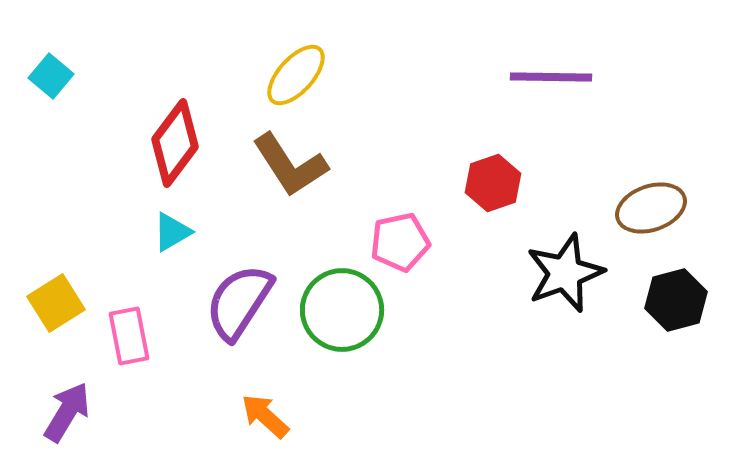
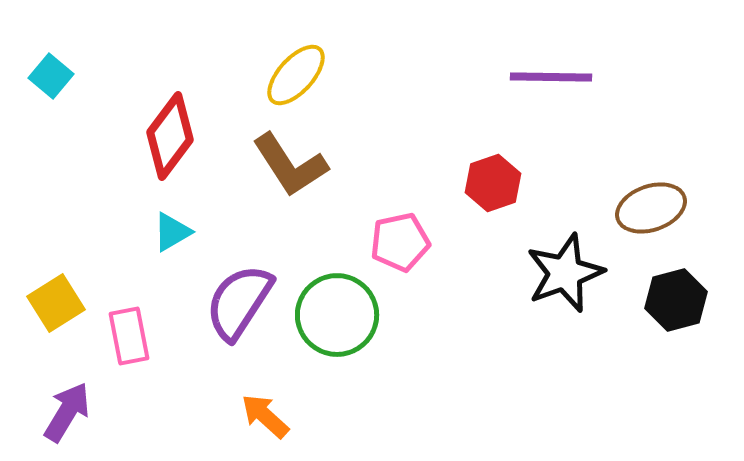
red diamond: moved 5 px left, 7 px up
green circle: moved 5 px left, 5 px down
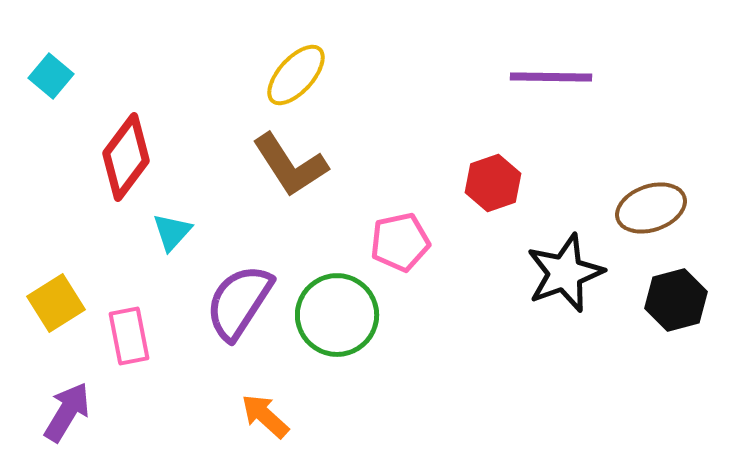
red diamond: moved 44 px left, 21 px down
cyan triangle: rotated 18 degrees counterclockwise
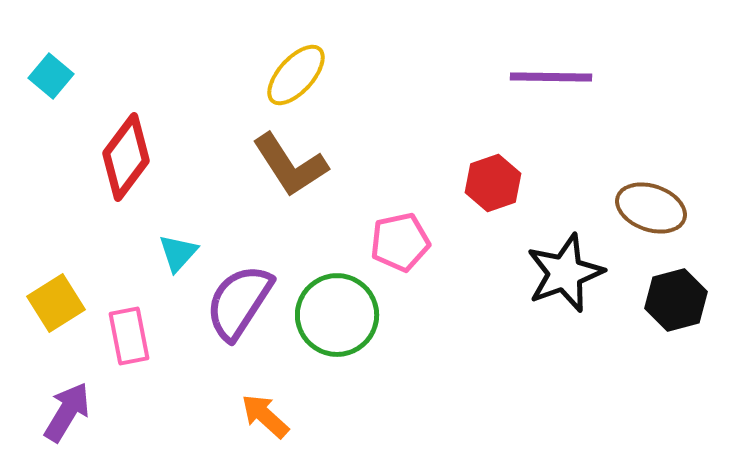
brown ellipse: rotated 38 degrees clockwise
cyan triangle: moved 6 px right, 21 px down
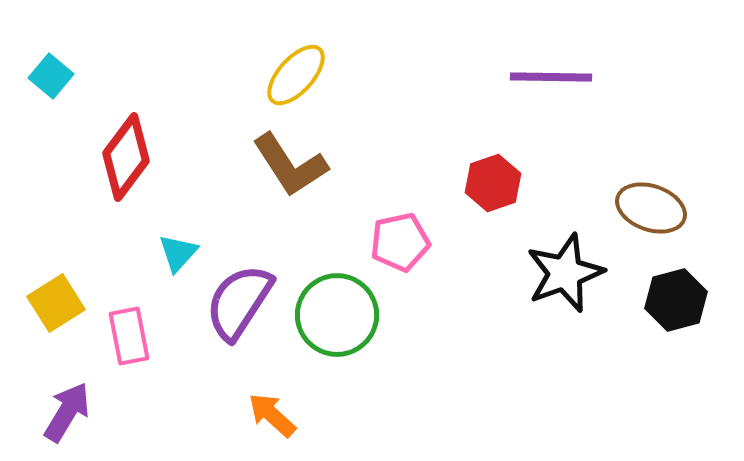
orange arrow: moved 7 px right, 1 px up
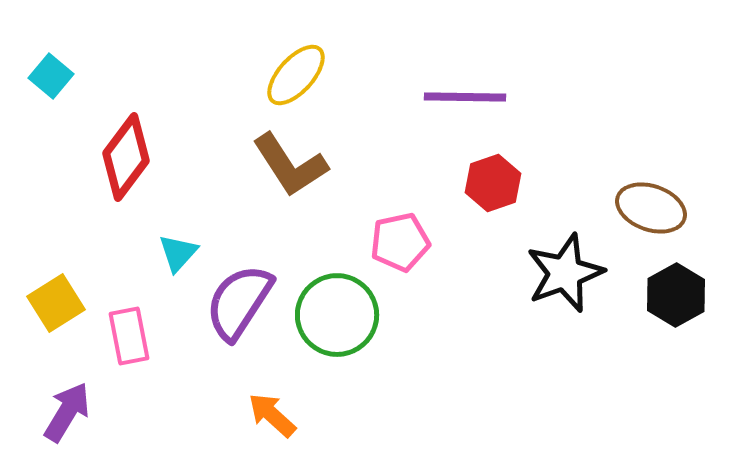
purple line: moved 86 px left, 20 px down
black hexagon: moved 5 px up; rotated 14 degrees counterclockwise
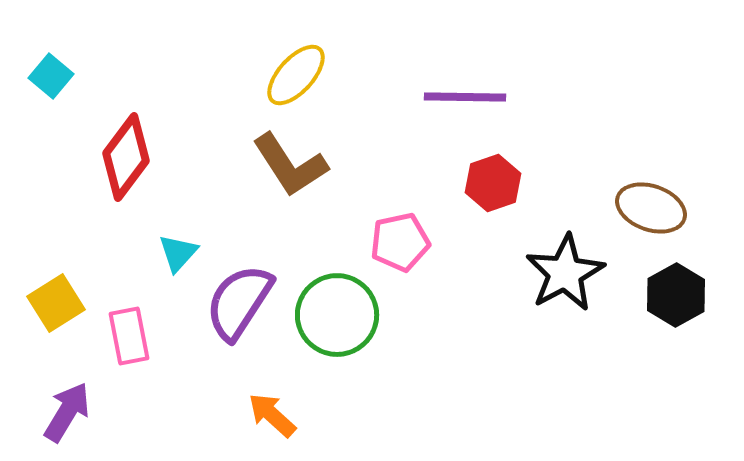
black star: rotated 8 degrees counterclockwise
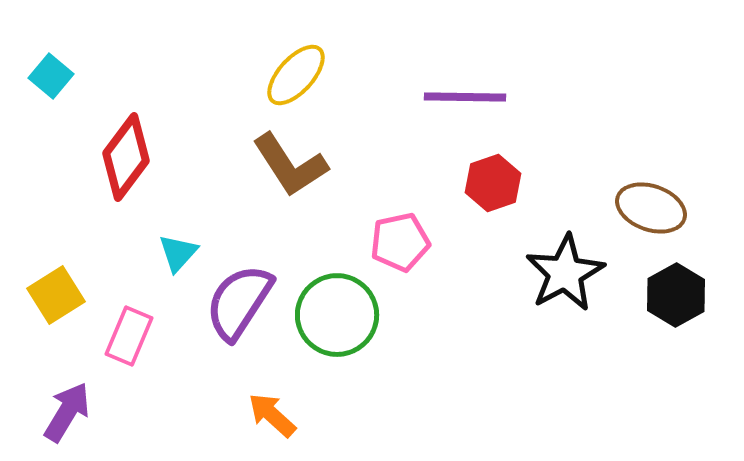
yellow square: moved 8 px up
pink rectangle: rotated 34 degrees clockwise
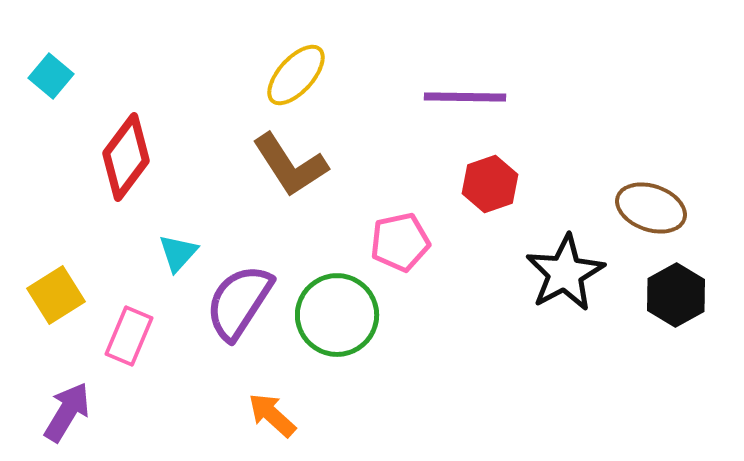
red hexagon: moved 3 px left, 1 px down
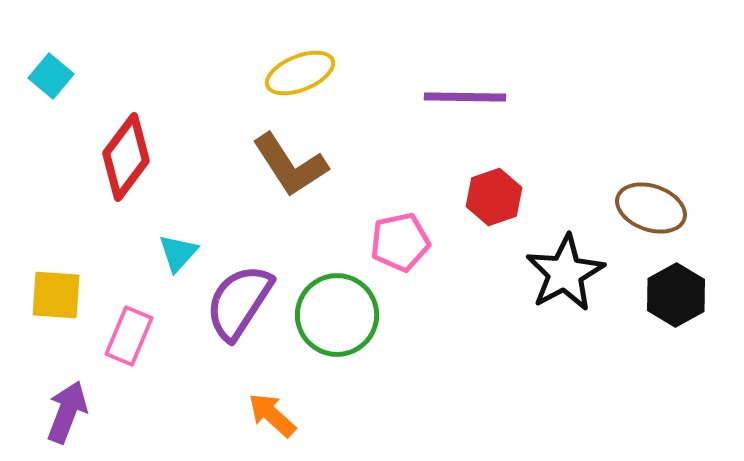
yellow ellipse: moved 4 px right, 2 px up; rotated 26 degrees clockwise
red hexagon: moved 4 px right, 13 px down
yellow square: rotated 36 degrees clockwise
purple arrow: rotated 10 degrees counterclockwise
